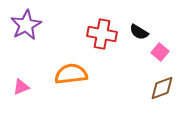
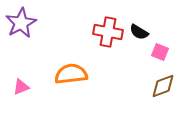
purple star: moved 5 px left, 2 px up
red cross: moved 6 px right, 2 px up
pink square: rotated 18 degrees counterclockwise
brown diamond: moved 1 px right, 2 px up
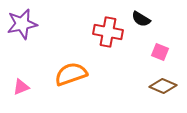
purple star: moved 1 px right, 1 px down; rotated 16 degrees clockwise
black semicircle: moved 2 px right, 13 px up
orange semicircle: rotated 12 degrees counterclockwise
brown diamond: rotated 44 degrees clockwise
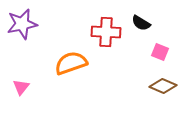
black semicircle: moved 4 px down
red cross: moved 2 px left; rotated 8 degrees counterclockwise
orange semicircle: moved 11 px up
pink triangle: rotated 30 degrees counterclockwise
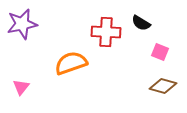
brown diamond: rotated 8 degrees counterclockwise
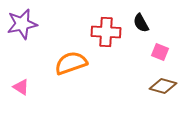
black semicircle: rotated 30 degrees clockwise
pink triangle: rotated 36 degrees counterclockwise
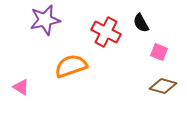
purple star: moved 23 px right, 4 px up
red cross: rotated 24 degrees clockwise
pink square: moved 1 px left
orange semicircle: moved 3 px down
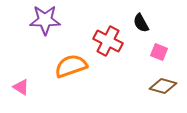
purple star: rotated 12 degrees clockwise
red cross: moved 2 px right, 9 px down
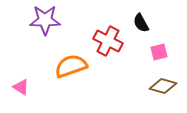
pink square: rotated 36 degrees counterclockwise
